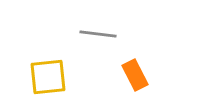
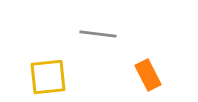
orange rectangle: moved 13 px right
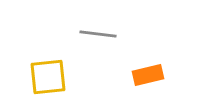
orange rectangle: rotated 76 degrees counterclockwise
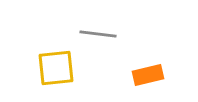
yellow square: moved 8 px right, 9 px up
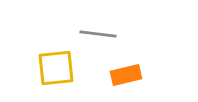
orange rectangle: moved 22 px left
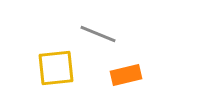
gray line: rotated 15 degrees clockwise
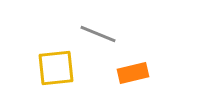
orange rectangle: moved 7 px right, 2 px up
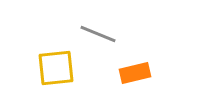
orange rectangle: moved 2 px right
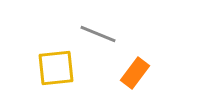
orange rectangle: rotated 40 degrees counterclockwise
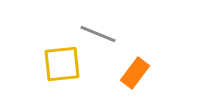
yellow square: moved 6 px right, 4 px up
